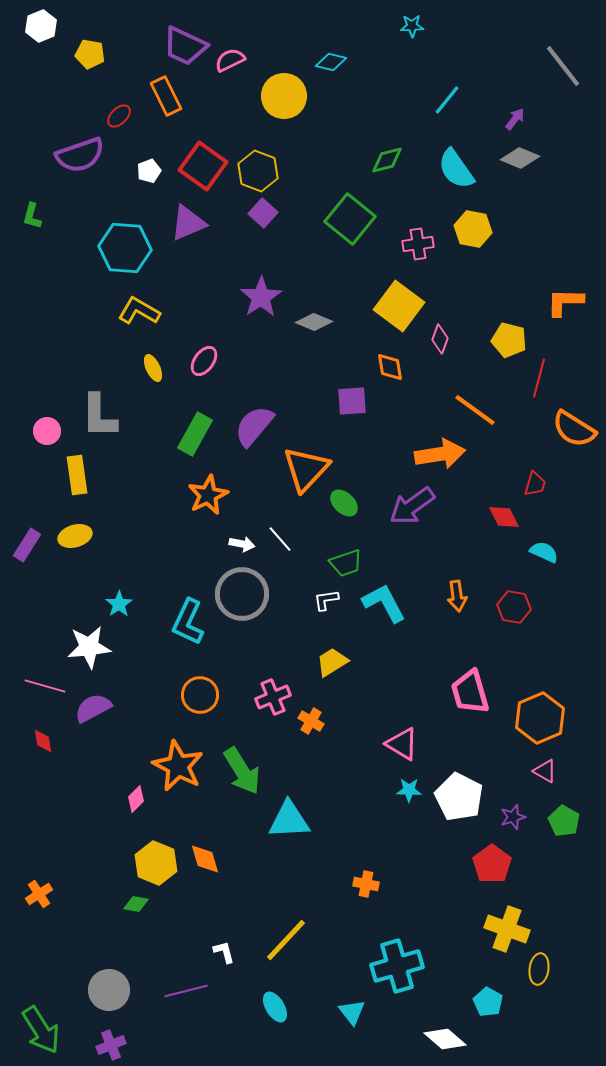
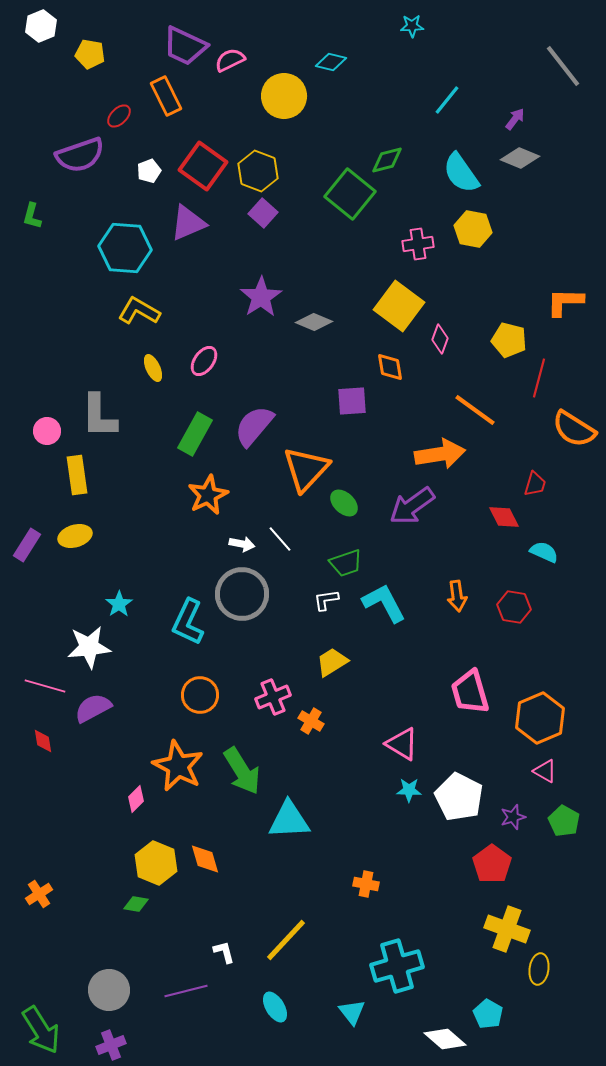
cyan semicircle at (456, 169): moved 5 px right, 4 px down
green square at (350, 219): moved 25 px up
cyan pentagon at (488, 1002): moved 12 px down
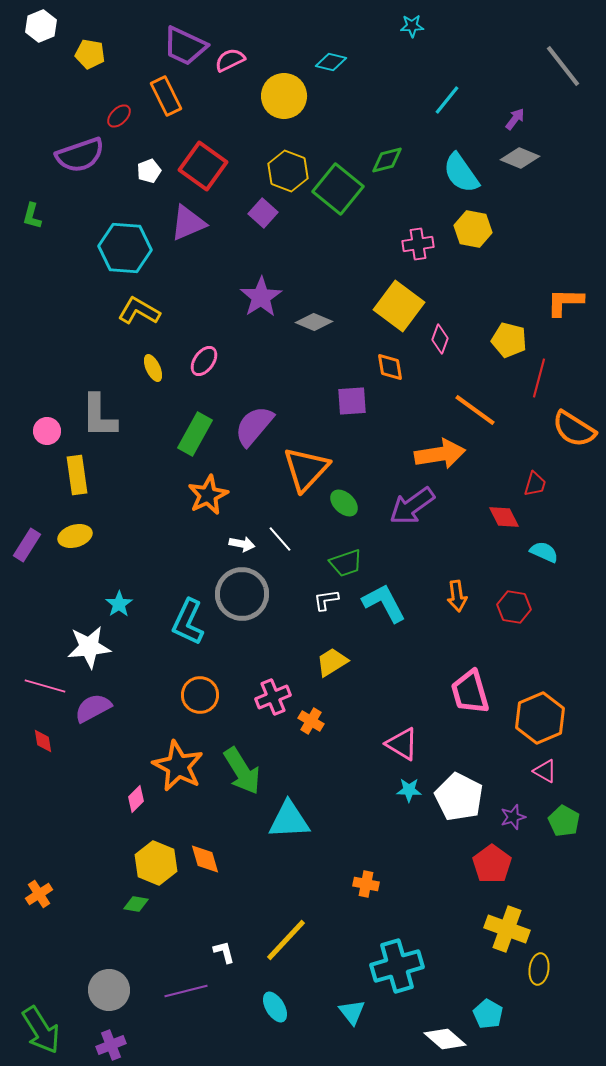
yellow hexagon at (258, 171): moved 30 px right
green square at (350, 194): moved 12 px left, 5 px up
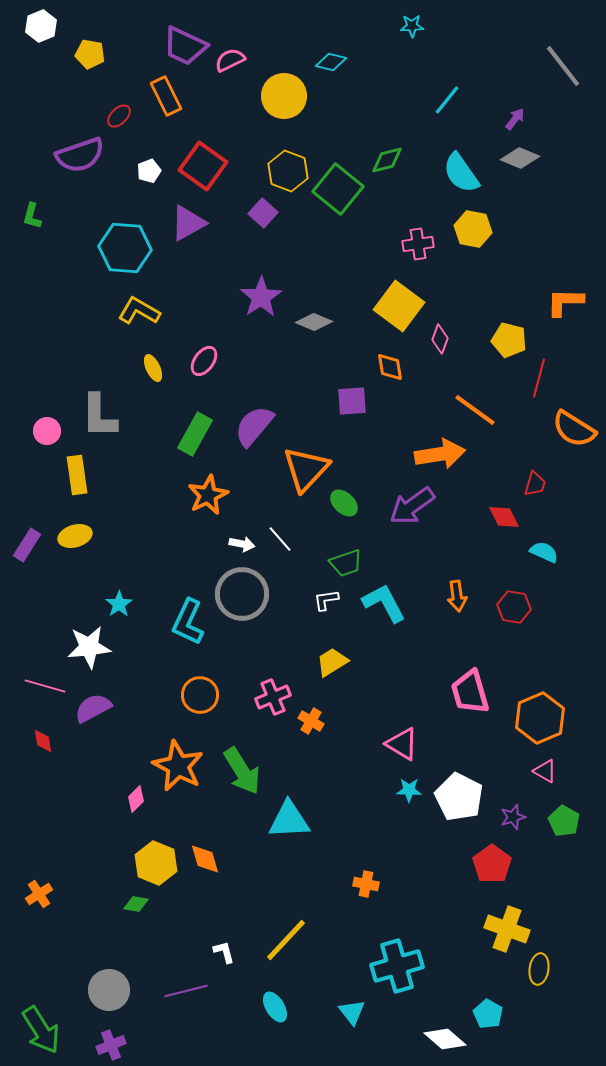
purple triangle at (188, 223): rotated 6 degrees counterclockwise
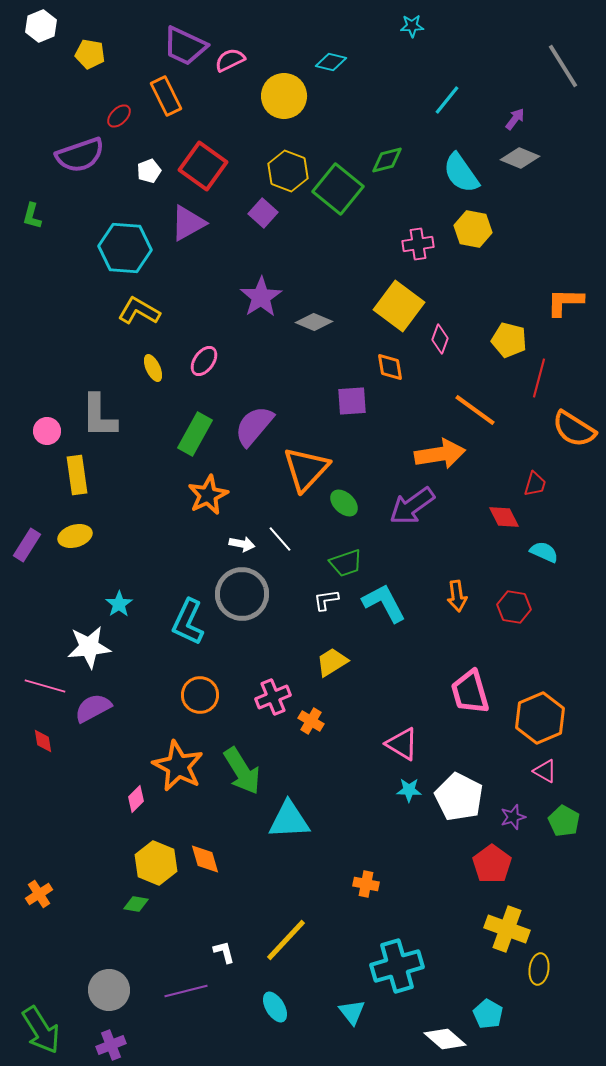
gray line at (563, 66): rotated 6 degrees clockwise
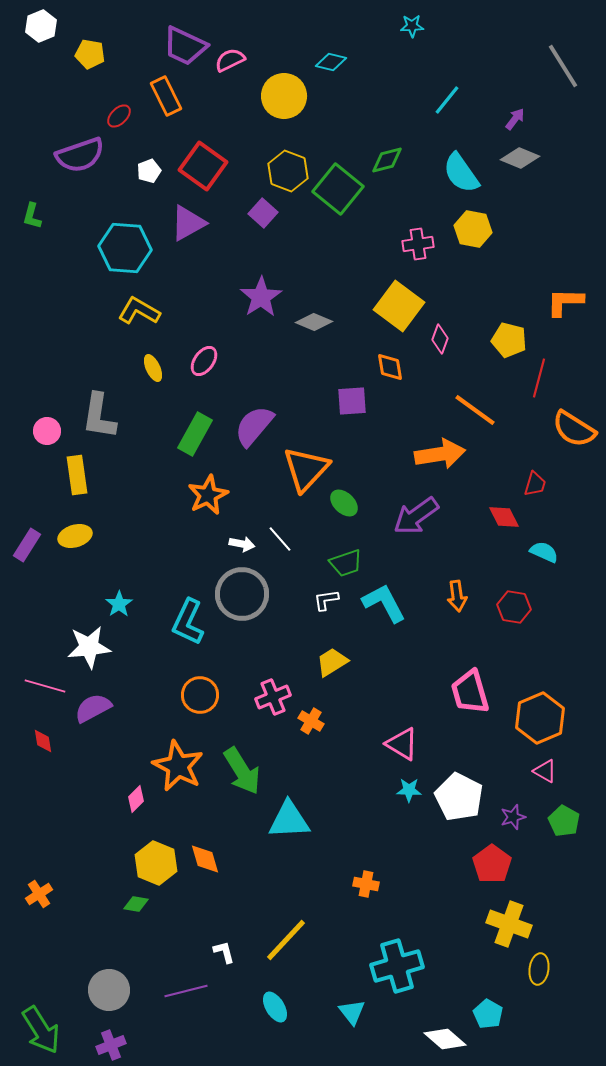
gray L-shape at (99, 416): rotated 9 degrees clockwise
purple arrow at (412, 506): moved 4 px right, 10 px down
yellow cross at (507, 929): moved 2 px right, 5 px up
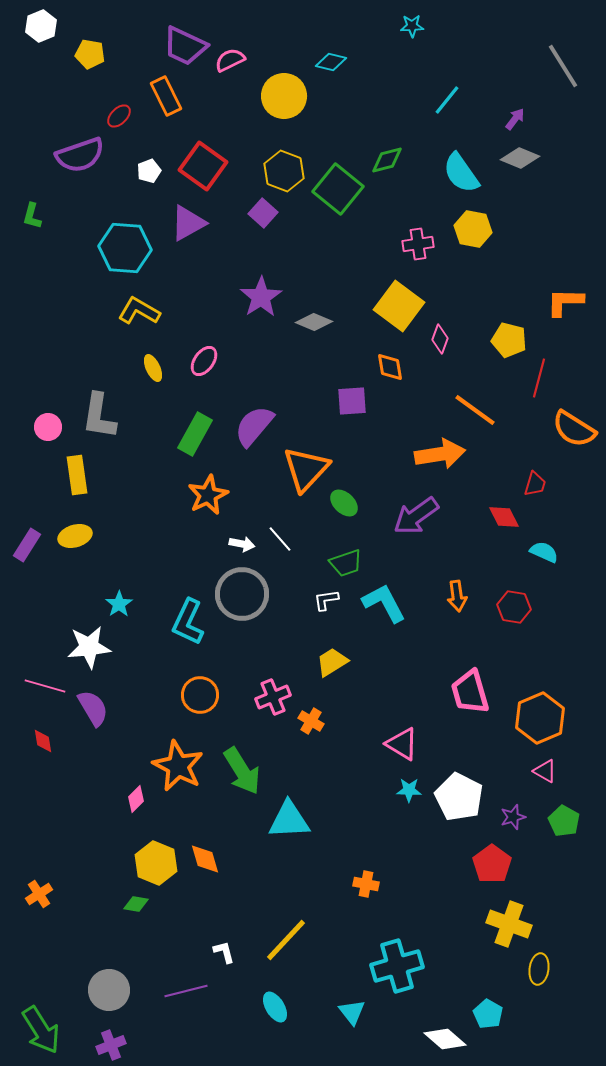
yellow hexagon at (288, 171): moved 4 px left
pink circle at (47, 431): moved 1 px right, 4 px up
purple semicircle at (93, 708): rotated 87 degrees clockwise
